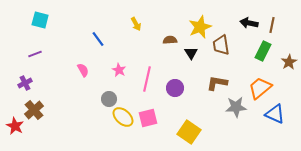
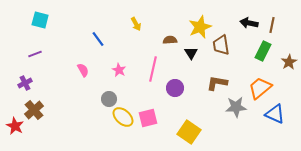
pink line: moved 6 px right, 10 px up
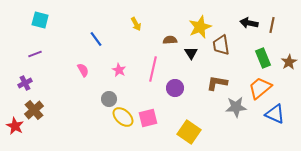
blue line: moved 2 px left
green rectangle: moved 7 px down; rotated 48 degrees counterclockwise
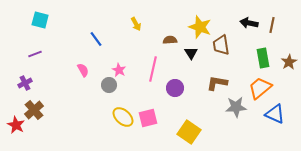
yellow star: rotated 30 degrees counterclockwise
green rectangle: rotated 12 degrees clockwise
gray circle: moved 14 px up
red star: moved 1 px right, 1 px up
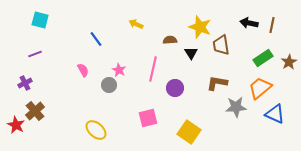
yellow arrow: rotated 144 degrees clockwise
green rectangle: rotated 66 degrees clockwise
brown cross: moved 1 px right, 1 px down
yellow ellipse: moved 27 px left, 13 px down
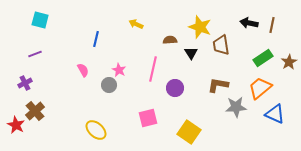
blue line: rotated 49 degrees clockwise
brown L-shape: moved 1 px right, 2 px down
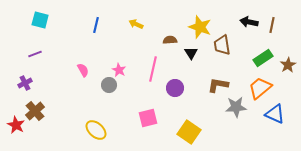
black arrow: moved 1 px up
blue line: moved 14 px up
brown trapezoid: moved 1 px right
brown star: moved 1 px left, 3 px down
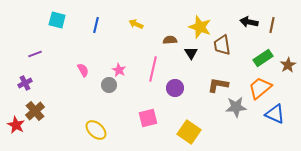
cyan square: moved 17 px right
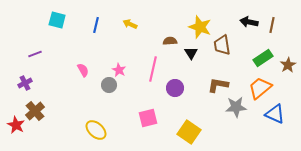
yellow arrow: moved 6 px left
brown semicircle: moved 1 px down
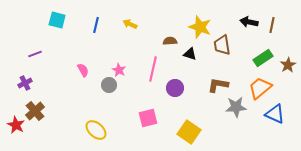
black triangle: moved 1 px left, 1 px down; rotated 40 degrees counterclockwise
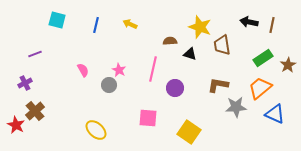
pink square: rotated 18 degrees clockwise
